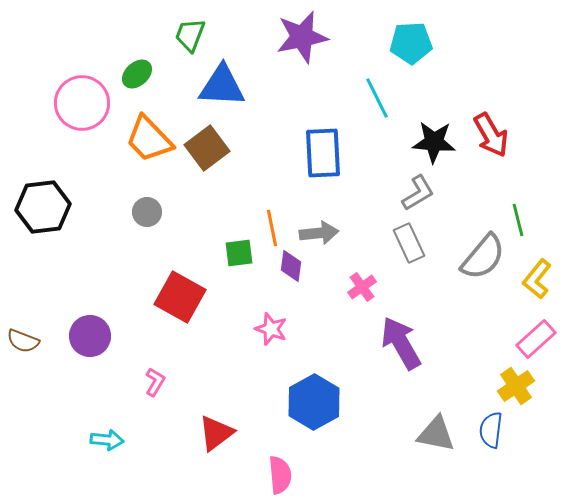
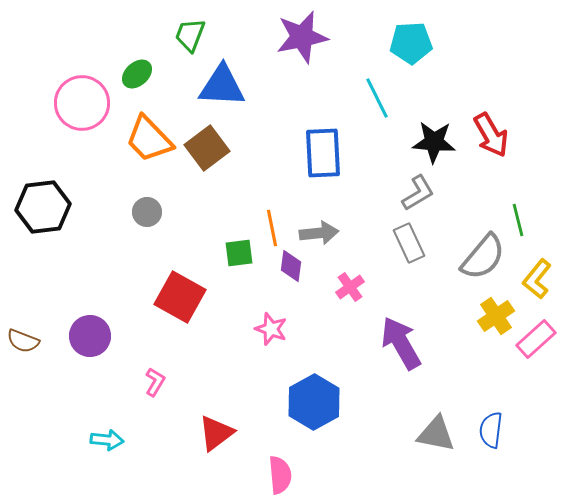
pink cross: moved 12 px left
yellow cross: moved 20 px left, 70 px up
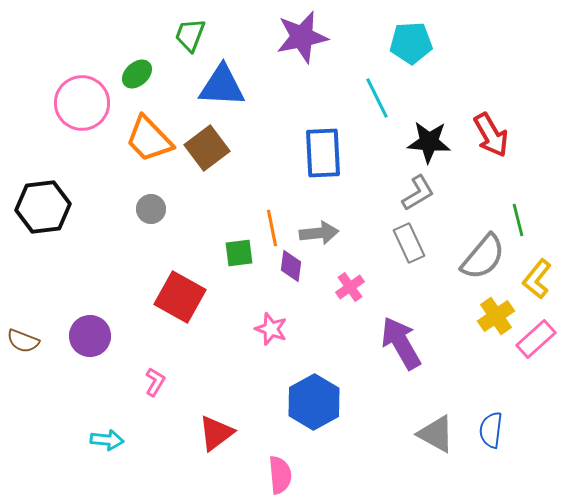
black star: moved 5 px left
gray circle: moved 4 px right, 3 px up
gray triangle: rotated 18 degrees clockwise
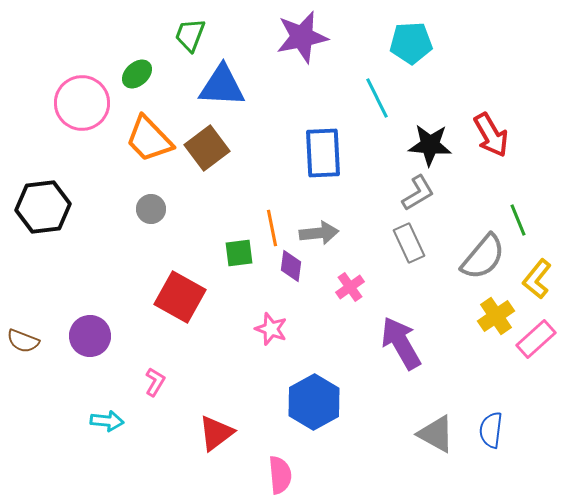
black star: moved 1 px right, 3 px down
green line: rotated 8 degrees counterclockwise
cyan arrow: moved 19 px up
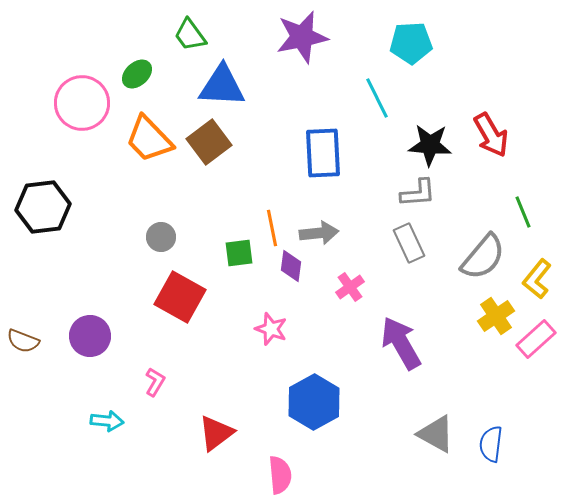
green trapezoid: rotated 57 degrees counterclockwise
brown square: moved 2 px right, 6 px up
gray L-shape: rotated 27 degrees clockwise
gray circle: moved 10 px right, 28 px down
green line: moved 5 px right, 8 px up
blue semicircle: moved 14 px down
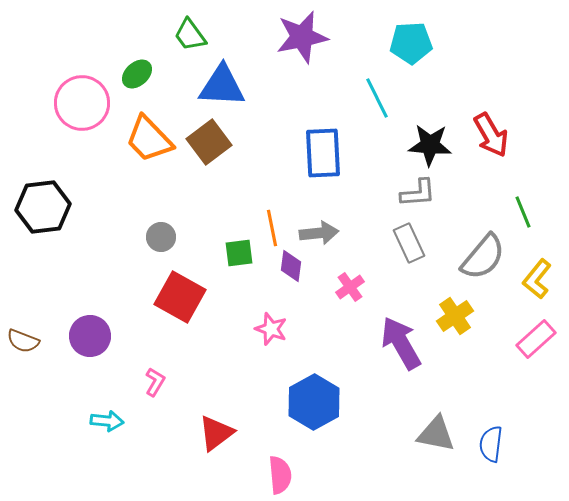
yellow cross: moved 41 px left
gray triangle: rotated 18 degrees counterclockwise
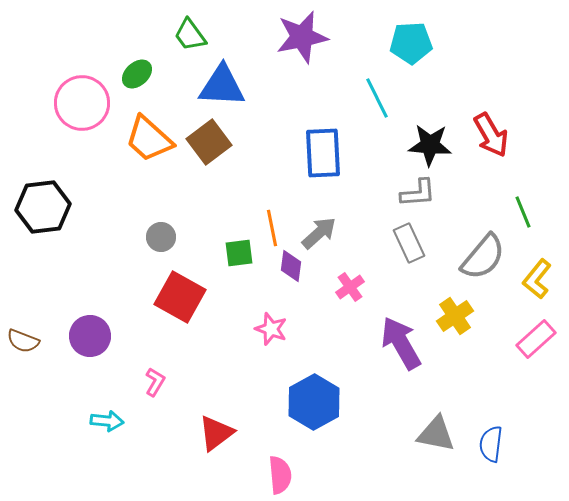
orange trapezoid: rotated 4 degrees counterclockwise
gray arrow: rotated 36 degrees counterclockwise
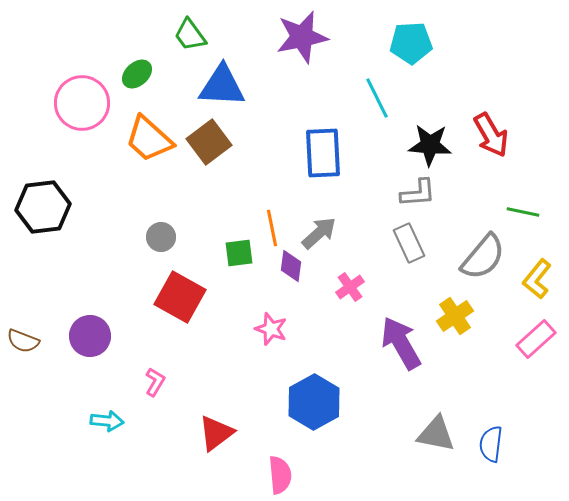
green line: rotated 56 degrees counterclockwise
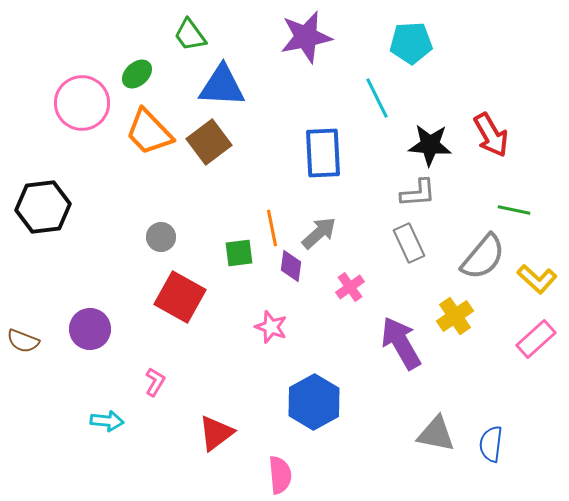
purple star: moved 4 px right
orange trapezoid: moved 7 px up; rotated 4 degrees clockwise
green line: moved 9 px left, 2 px up
yellow L-shape: rotated 87 degrees counterclockwise
pink star: moved 2 px up
purple circle: moved 7 px up
